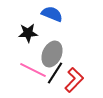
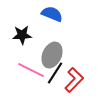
black star: moved 6 px left, 2 px down
gray ellipse: moved 1 px down
pink line: moved 2 px left
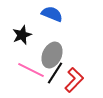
black star: rotated 18 degrees counterclockwise
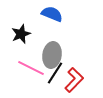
black star: moved 1 px left, 1 px up
gray ellipse: rotated 15 degrees counterclockwise
pink line: moved 2 px up
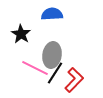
blue semicircle: rotated 25 degrees counterclockwise
black star: rotated 18 degrees counterclockwise
pink line: moved 4 px right
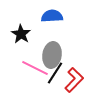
blue semicircle: moved 2 px down
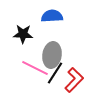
black star: moved 2 px right; rotated 30 degrees counterclockwise
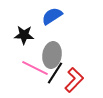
blue semicircle: rotated 30 degrees counterclockwise
black star: moved 1 px right, 1 px down
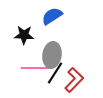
pink line: rotated 28 degrees counterclockwise
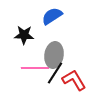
gray ellipse: moved 2 px right
red L-shape: rotated 75 degrees counterclockwise
